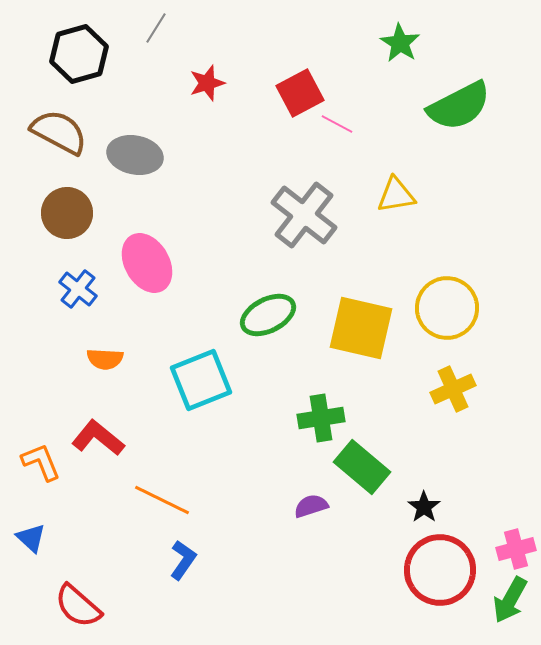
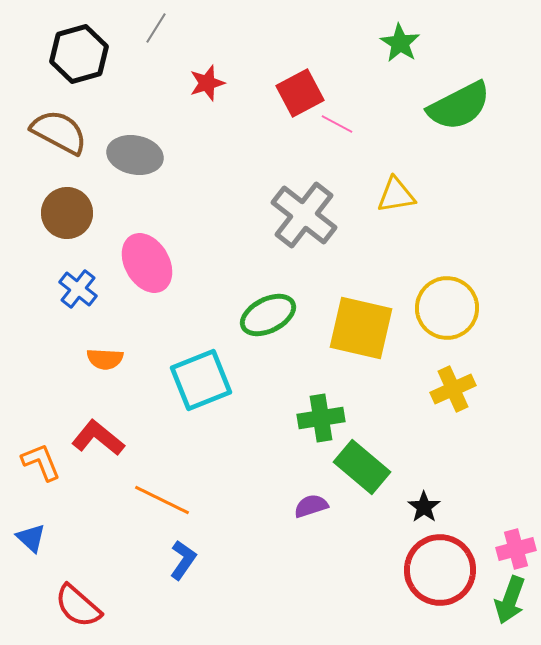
green arrow: rotated 9 degrees counterclockwise
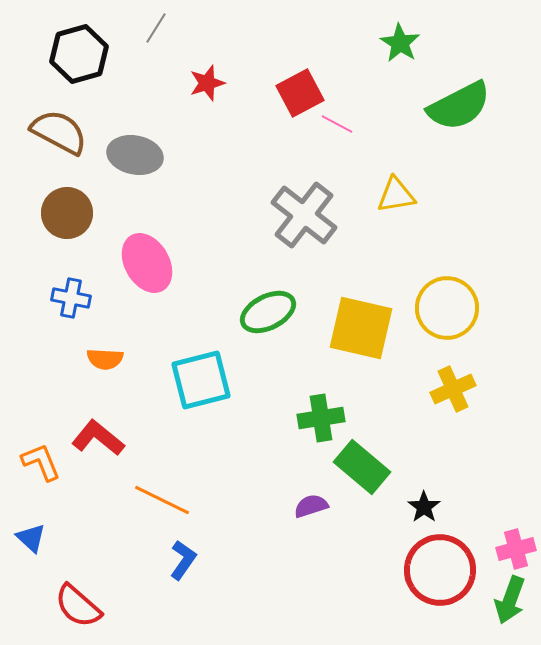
blue cross: moved 7 px left, 9 px down; rotated 27 degrees counterclockwise
green ellipse: moved 3 px up
cyan square: rotated 8 degrees clockwise
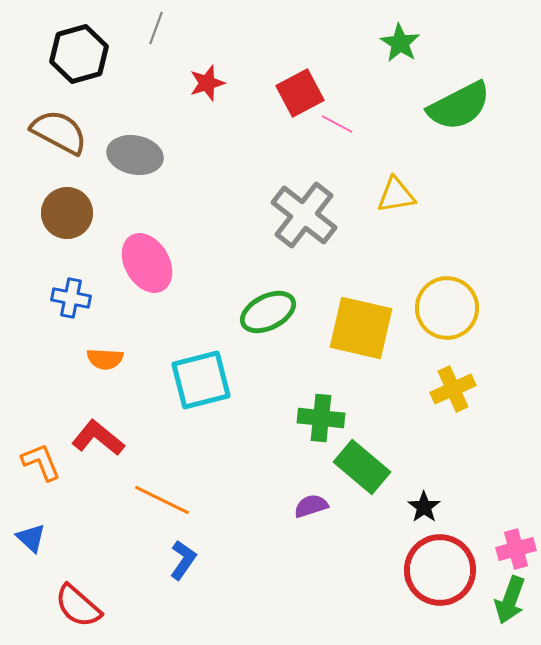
gray line: rotated 12 degrees counterclockwise
green cross: rotated 15 degrees clockwise
